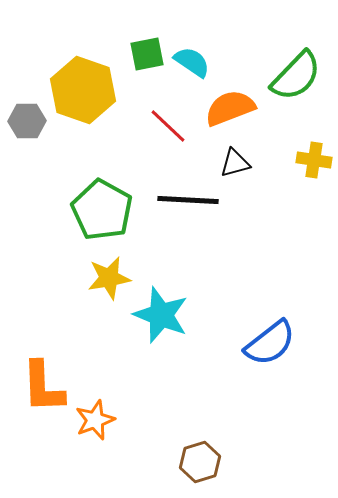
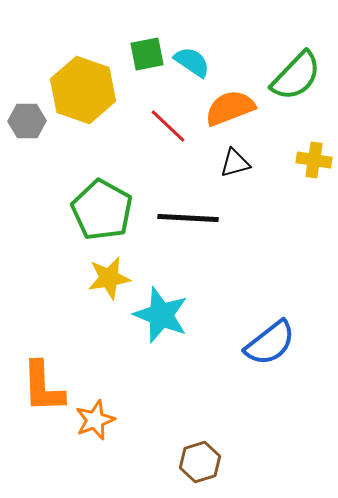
black line: moved 18 px down
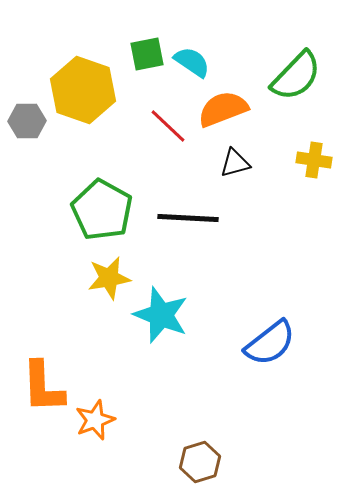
orange semicircle: moved 7 px left, 1 px down
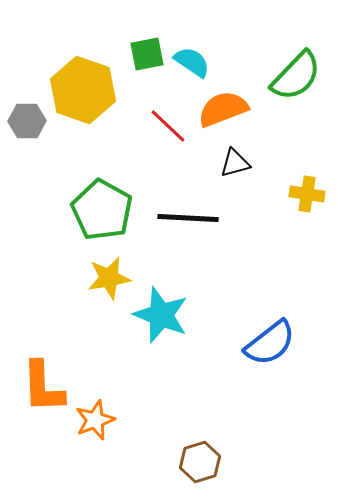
yellow cross: moved 7 px left, 34 px down
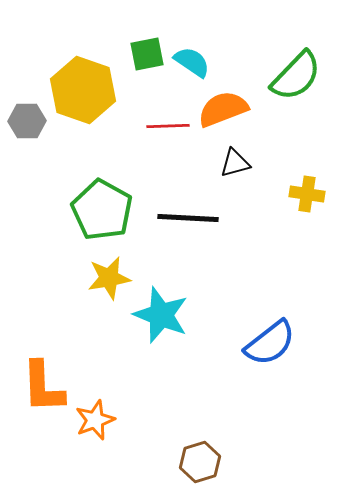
red line: rotated 45 degrees counterclockwise
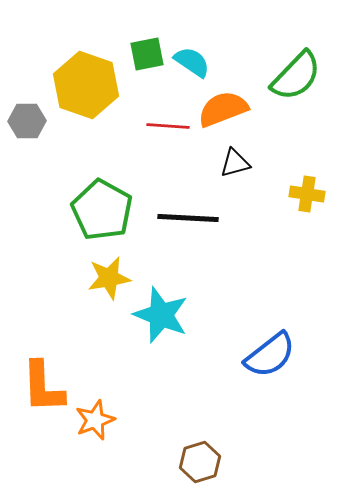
yellow hexagon: moved 3 px right, 5 px up
red line: rotated 6 degrees clockwise
blue semicircle: moved 12 px down
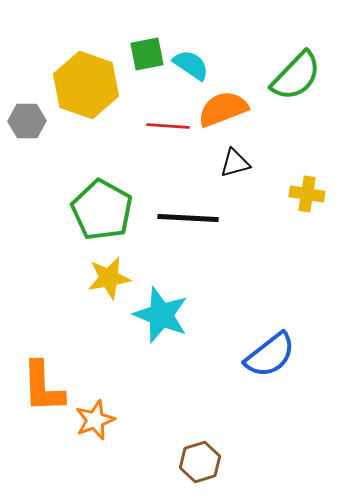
cyan semicircle: moved 1 px left, 3 px down
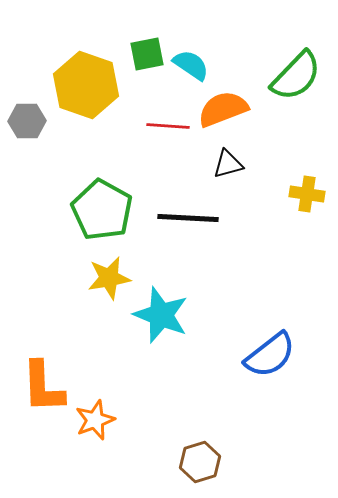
black triangle: moved 7 px left, 1 px down
